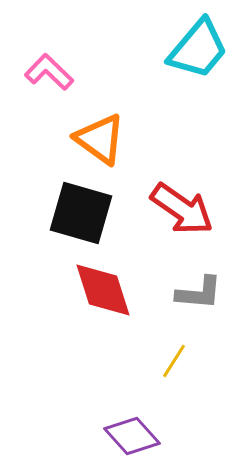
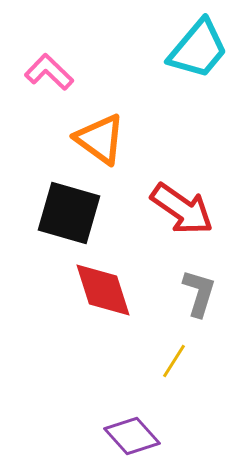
black square: moved 12 px left
gray L-shape: rotated 78 degrees counterclockwise
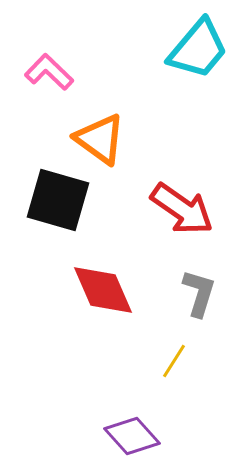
black square: moved 11 px left, 13 px up
red diamond: rotated 6 degrees counterclockwise
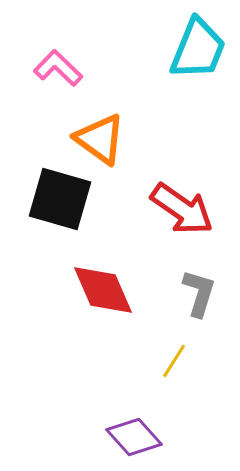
cyan trapezoid: rotated 18 degrees counterclockwise
pink L-shape: moved 9 px right, 4 px up
black square: moved 2 px right, 1 px up
purple diamond: moved 2 px right, 1 px down
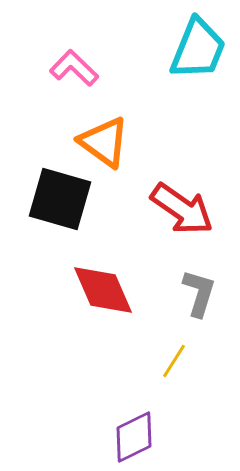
pink L-shape: moved 16 px right
orange triangle: moved 4 px right, 3 px down
purple diamond: rotated 74 degrees counterclockwise
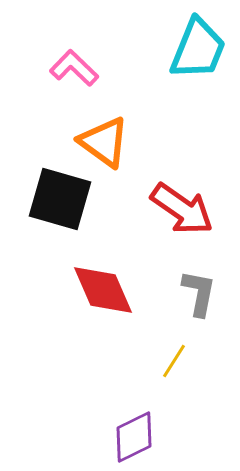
gray L-shape: rotated 6 degrees counterclockwise
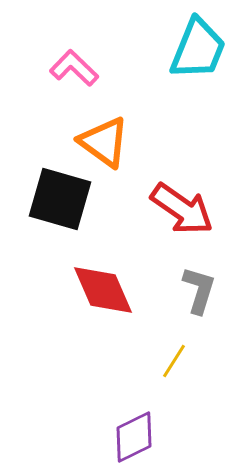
gray L-shape: moved 3 px up; rotated 6 degrees clockwise
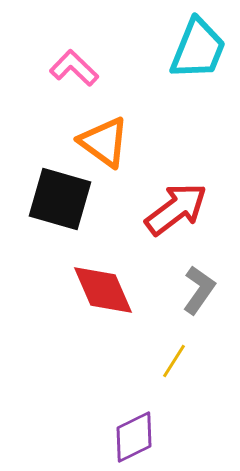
red arrow: moved 6 px left; rotated 72 degrees counterclockwise
gray L-shape: rotated 18 degrees clockwise
